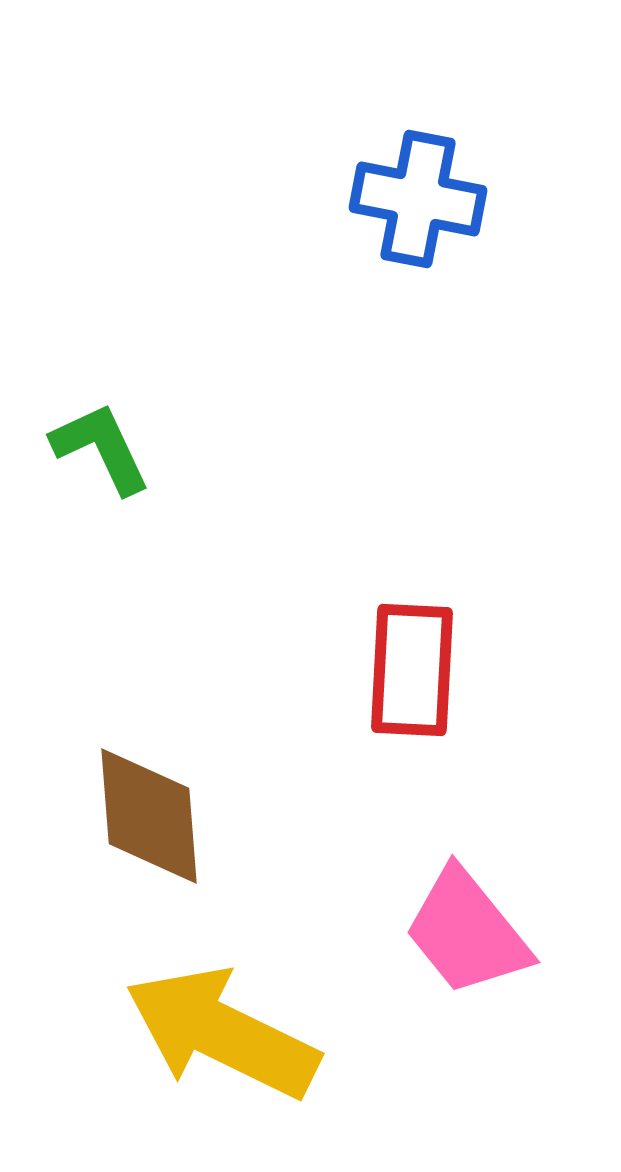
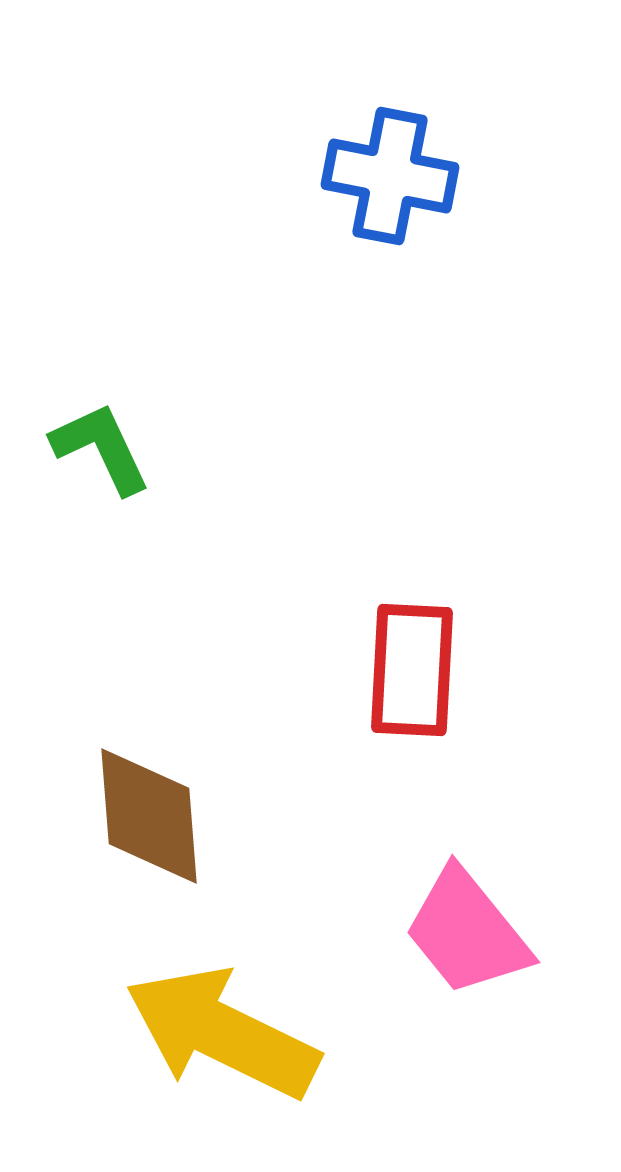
blue cross: moved 28 px left, 23 px up
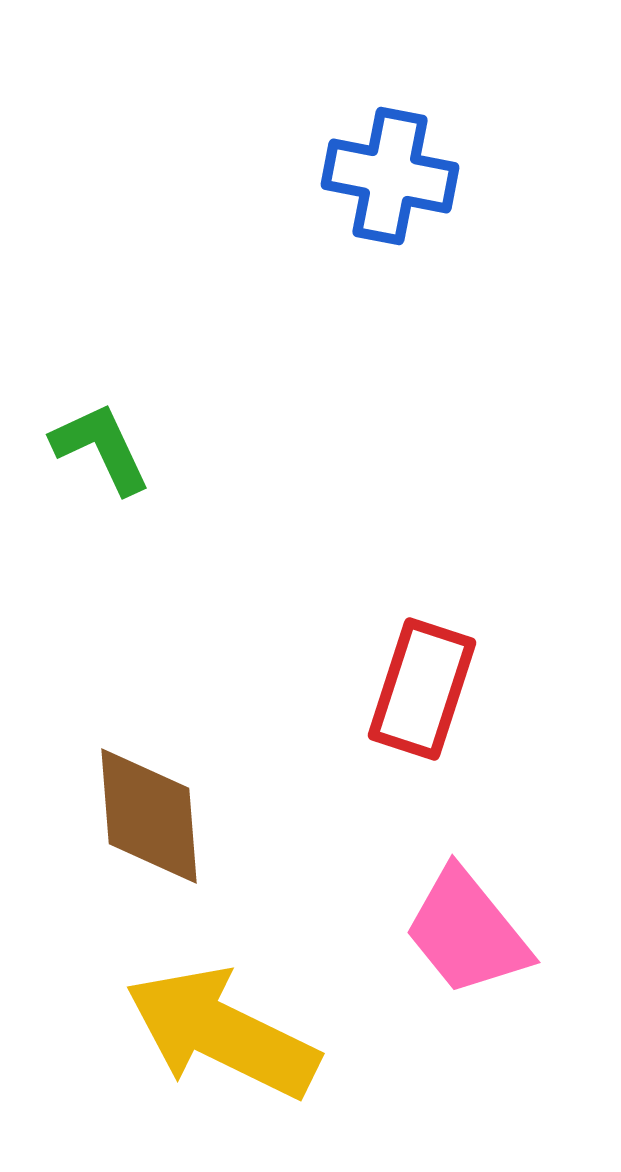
red rectangle: moved 10 px right, 19 px down; rotated 15 degrees clockwise
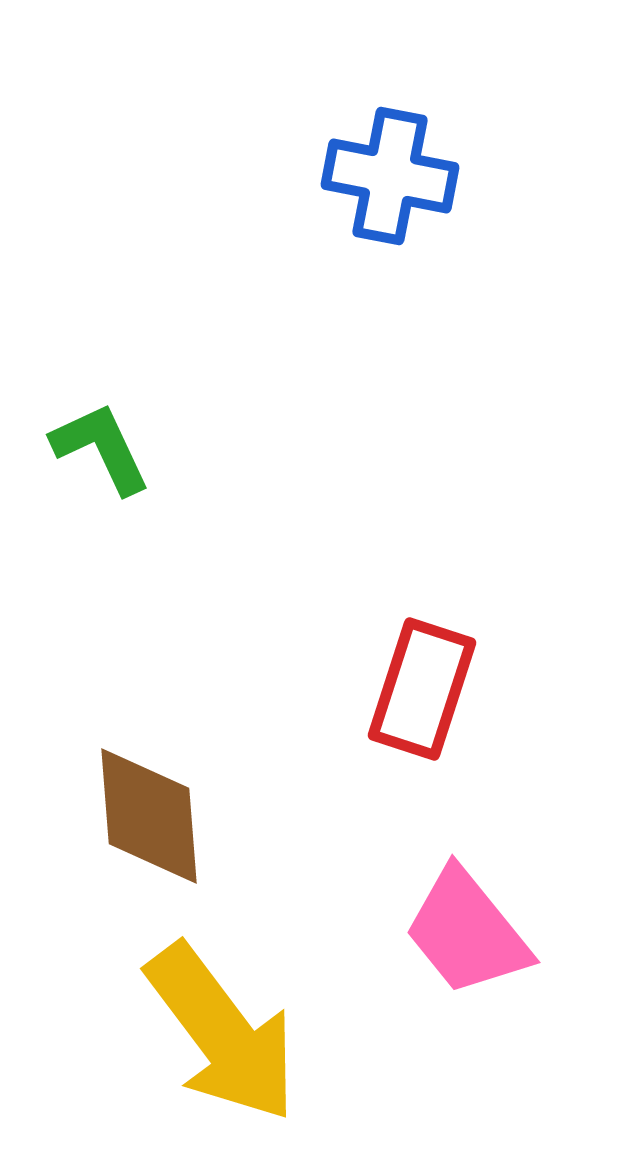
yellow arrow: rotated 153 degrees counterclockwise
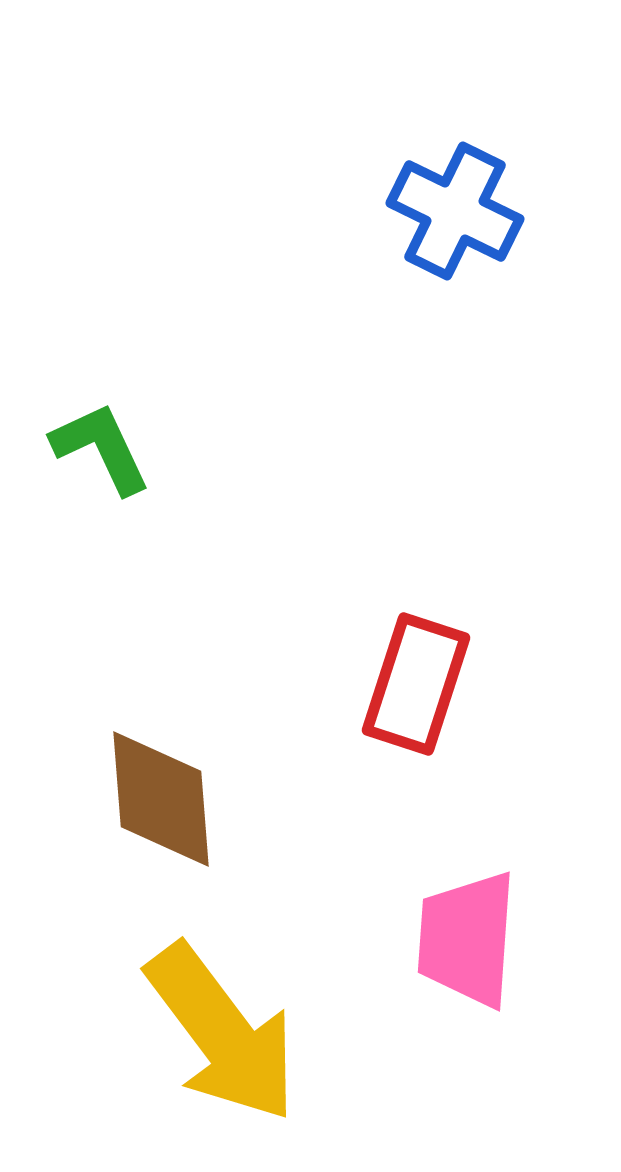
blue cross: moved 65 px right, 35 px down; rotated 15 degrees clockwise
red rectangle: moved 6 px left, 5 px up
brown diamond: moved 12 px right, 17 px up
pink trapezoid: moved 7 px down; rotated 43 degrees clockwise
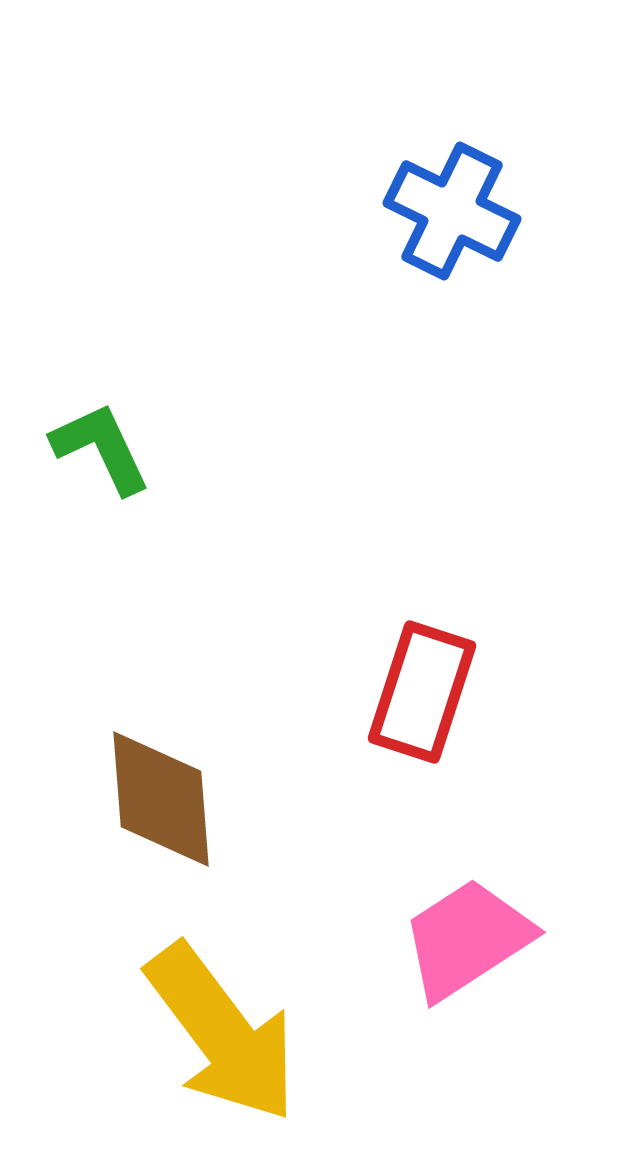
blue cross: moved 3 px left
red rectangle: moved 6 px right, 8 px down
pink trapezoid: rotated 53 degrees clockwise
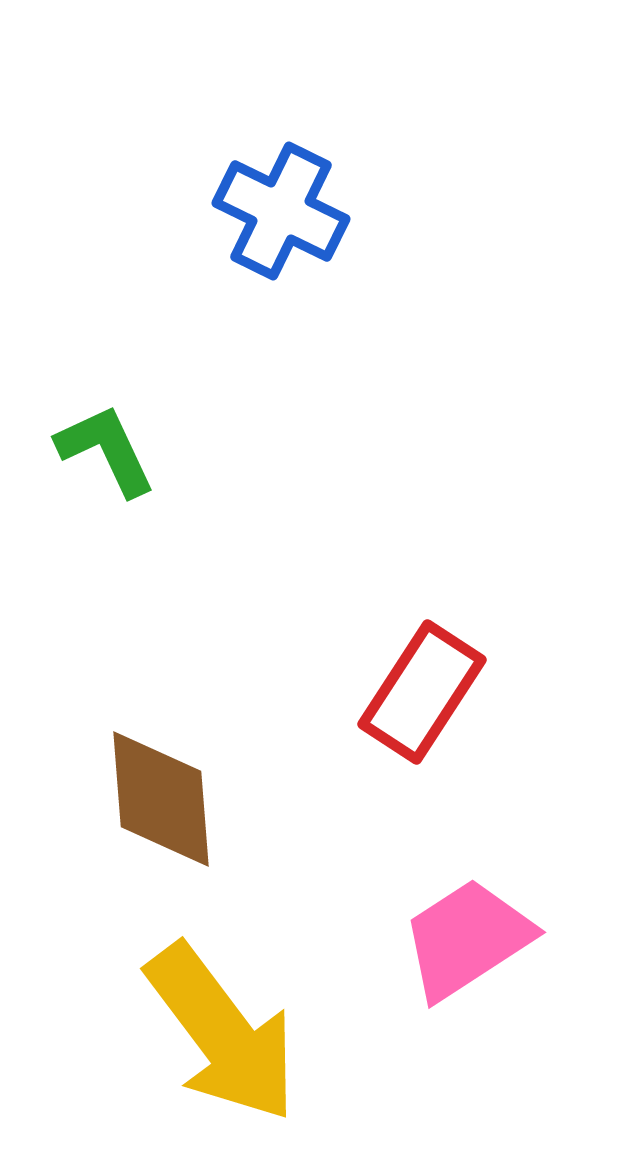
blue cross: moved 171 px left
green L-shape: moved 5 px right, 2 px down
red rectangle: rotated 15 degrees clockwise
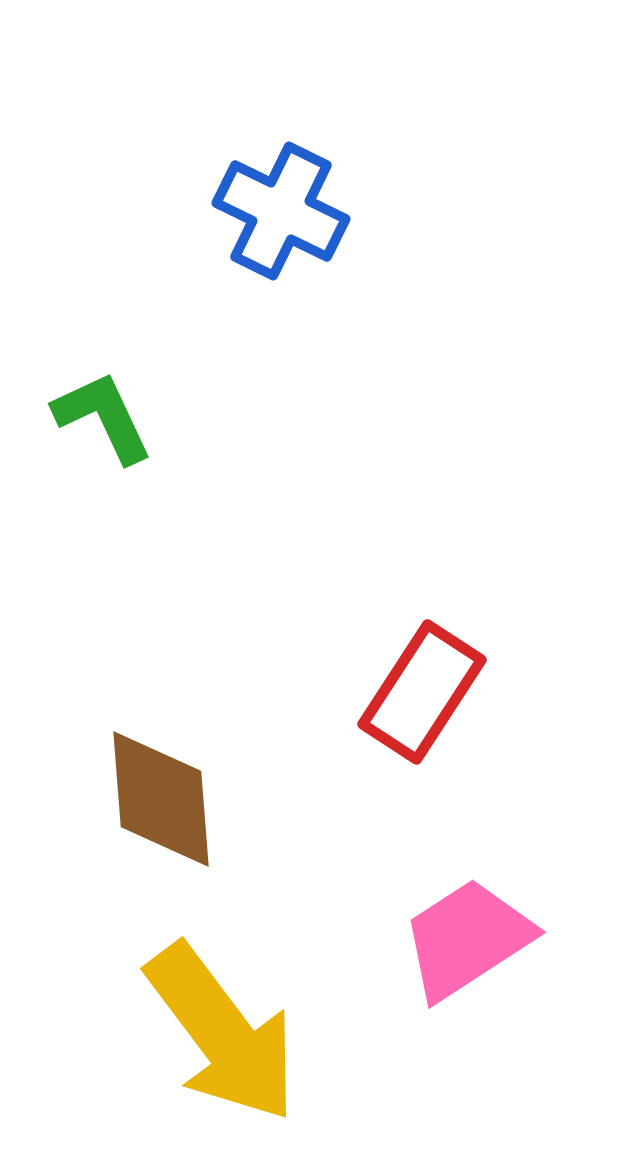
green L-shape: moved 3 px left, 33 px up
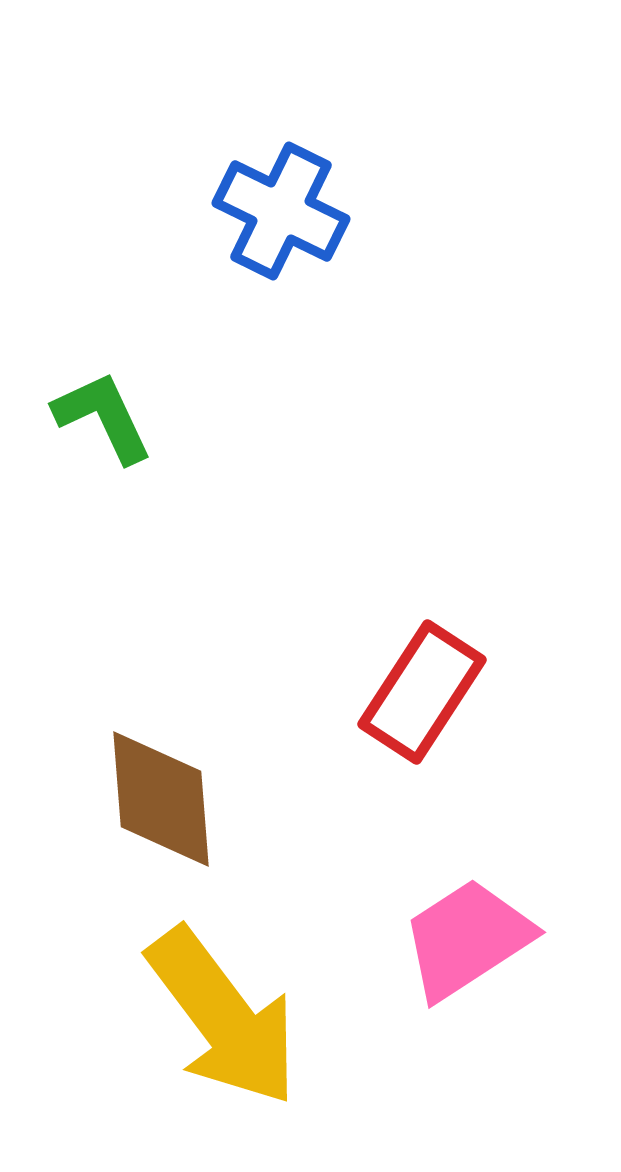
yellow arrow: moved 1 px right, 16 px up
